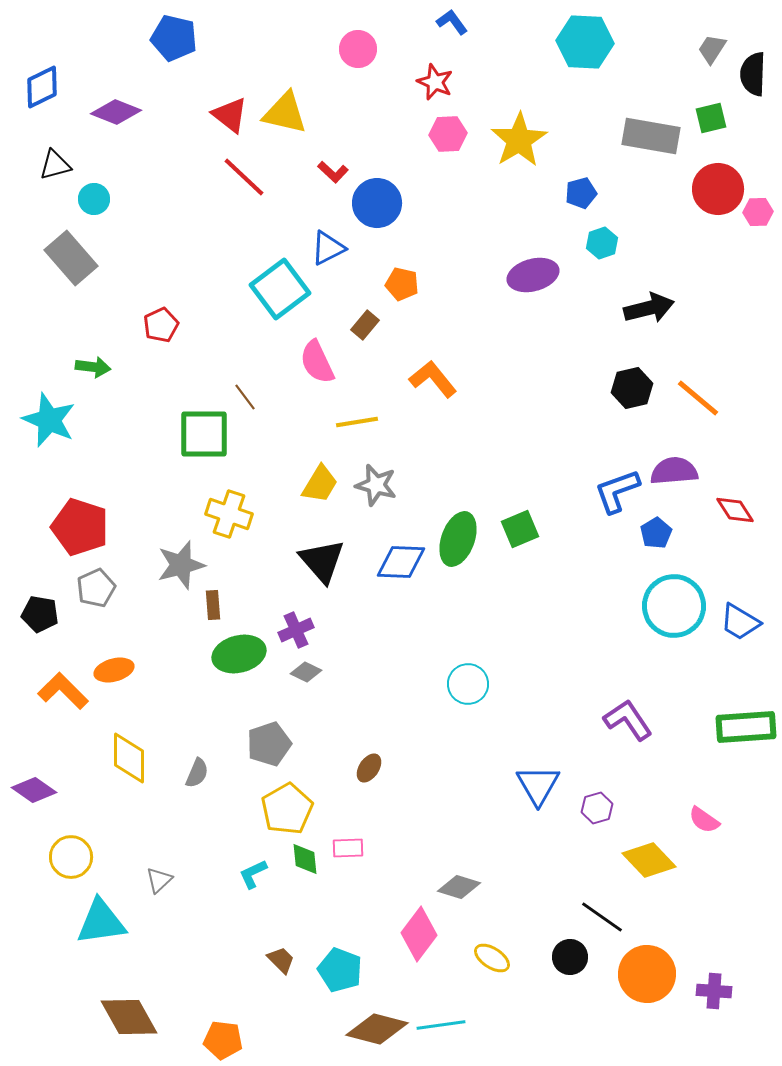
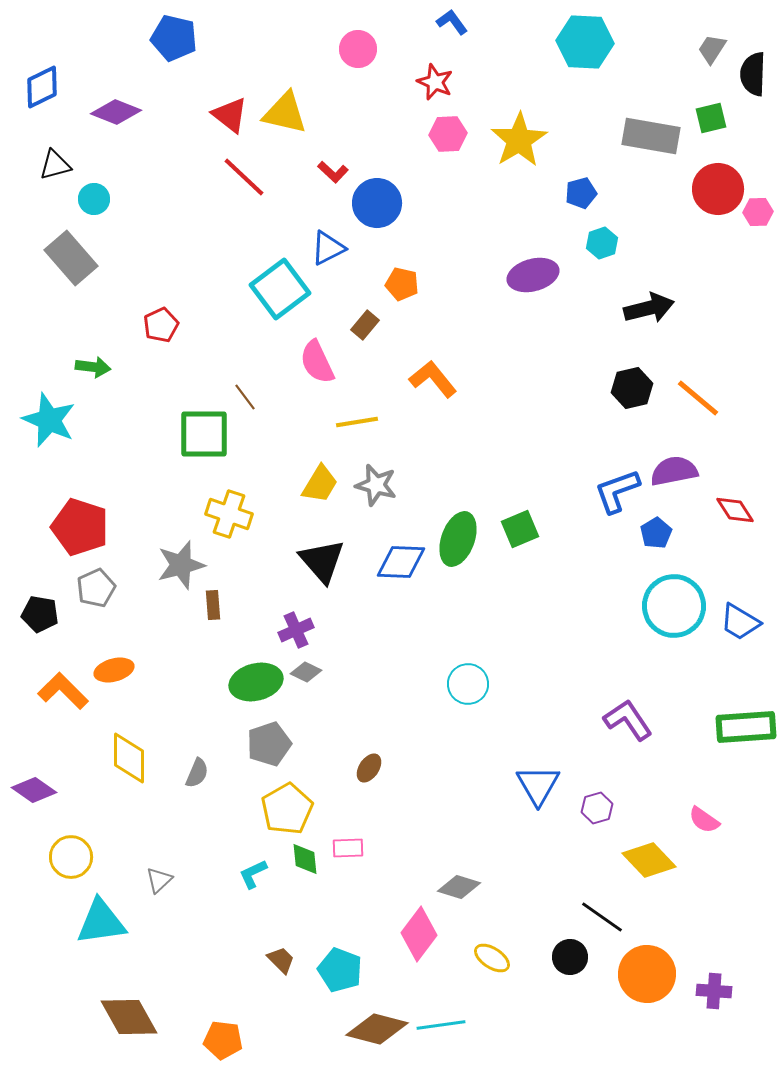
purple semicircle at (674, 471): rotated 6 degrees counterclockwise
green ellipse at (239, 654): moved 17 px right, 28 px down
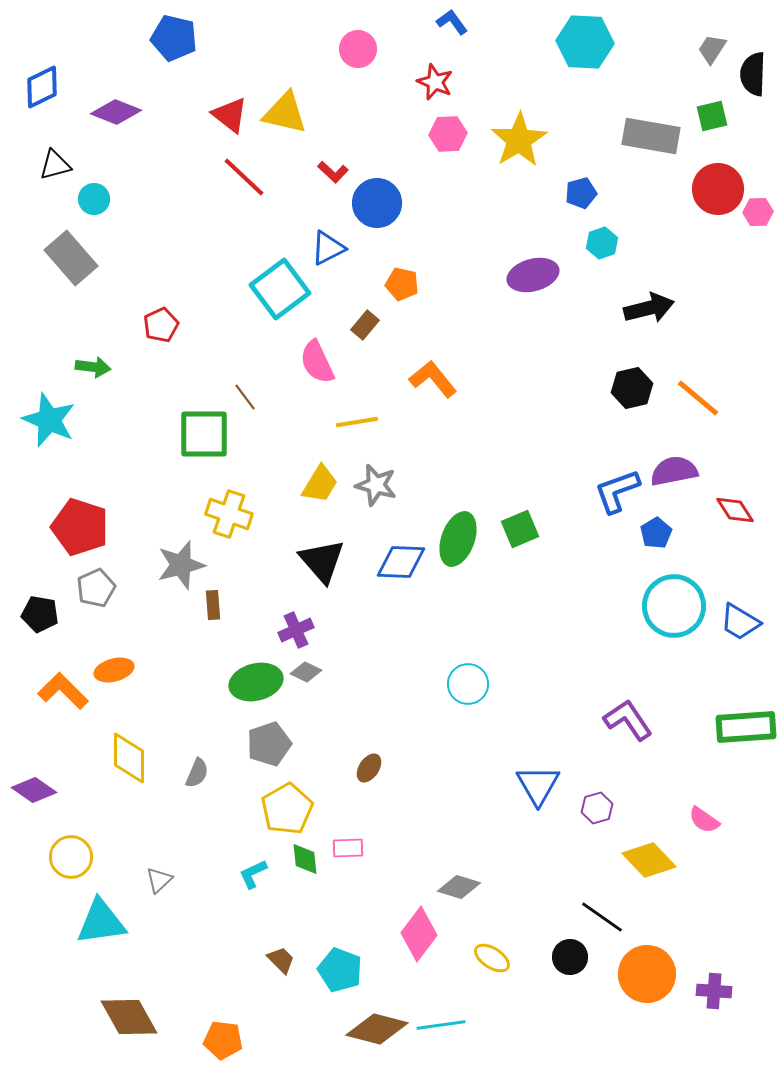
green square at (711, 118): moved 1 px right, 2 px up
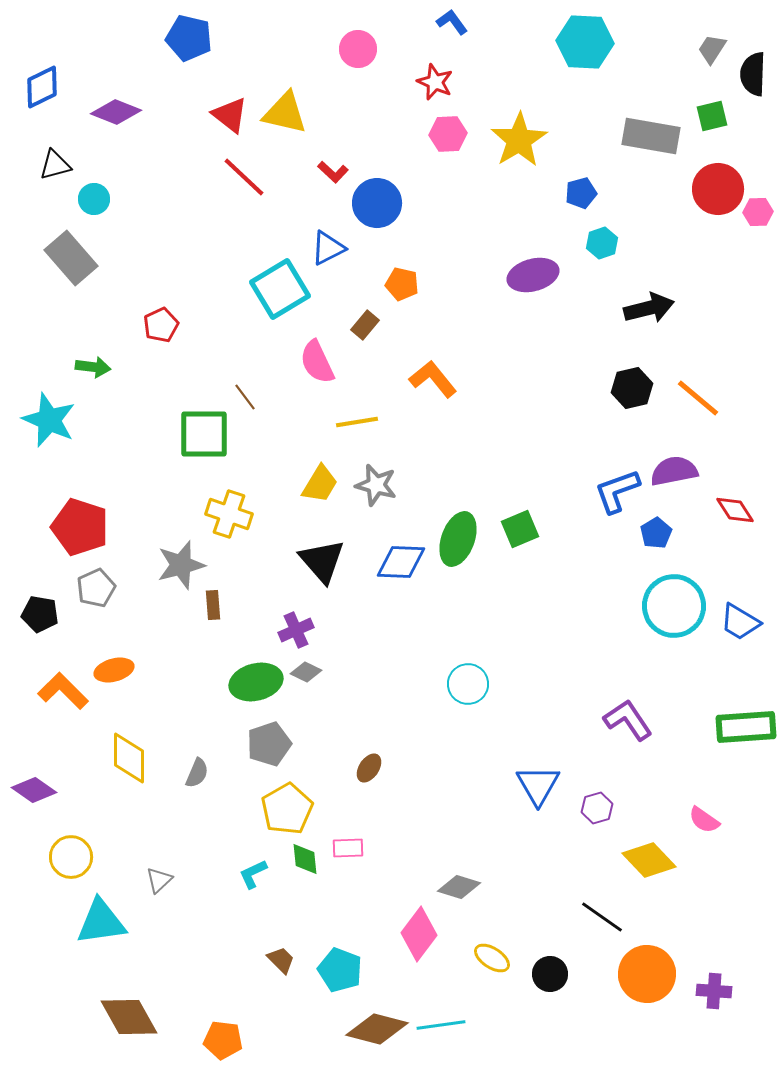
blue pentagon at (174, 38): moved 15 px right
cyan square at (280, 289): rotated 6 degrees clockwise
black circle at (570, 957): moved 20 px left, 17 px down
